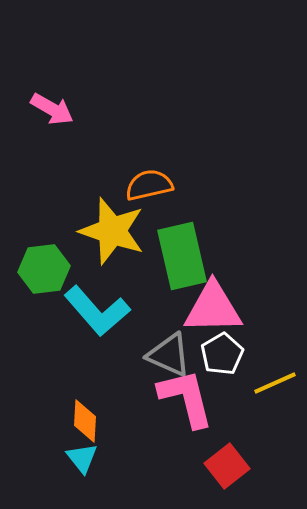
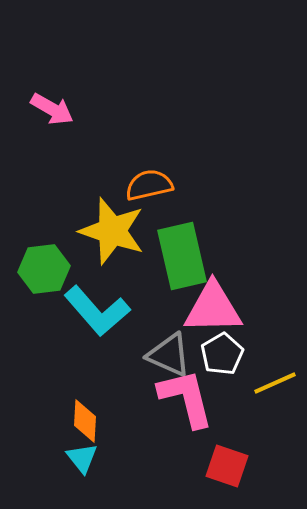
red square: rotated 33 degrees counterclockwise
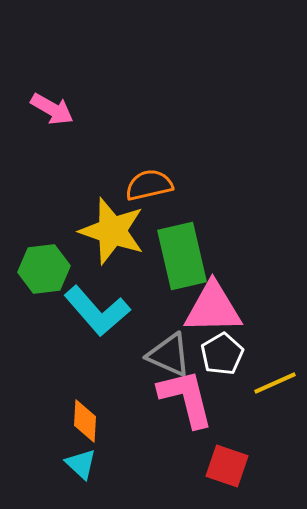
cyan triangle: moved 1 px left, 6 px down; rotated 8 degrees counterclockwise
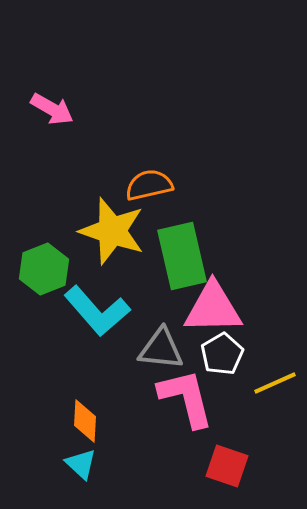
green hexagon: rotated 15 degrees counterclockwise
gray triangle: moved 8 px left, 6 px up; rotated 18 degrees counterclockwise
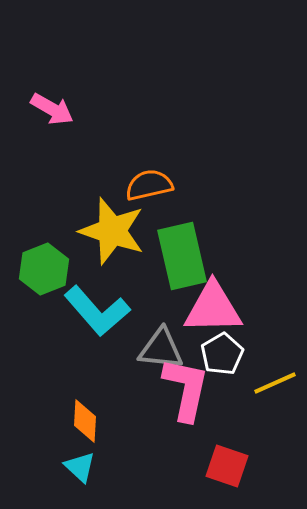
pink L-shape: moved 9 px up; rotated 26 degrees clockwise
cyan triangle: moved 1 px left, 3 px down
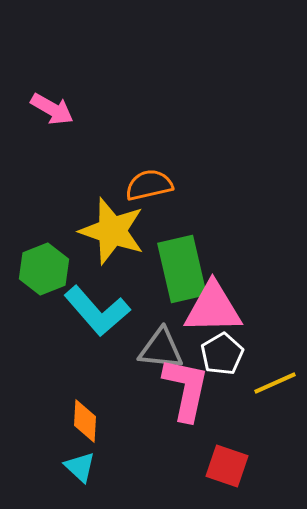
green rectangle: moved 13 px down
